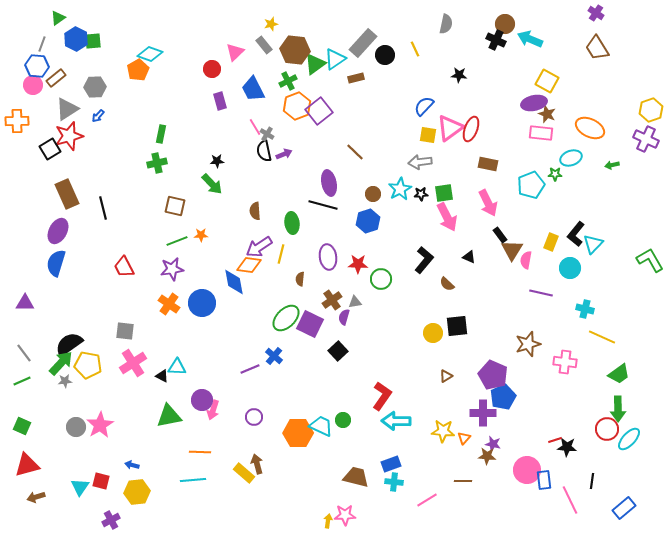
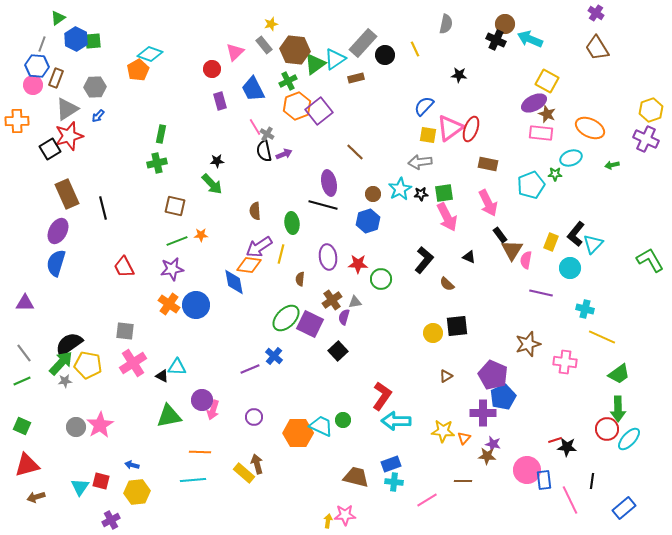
brown rectangle at (56, 78): rotated 30 degrees counterclockwise
purple ellipse at (534, 103): rotated 15 degrees counterclockwise
blue circle at (202, 303): moved 6 px left, 2 px down
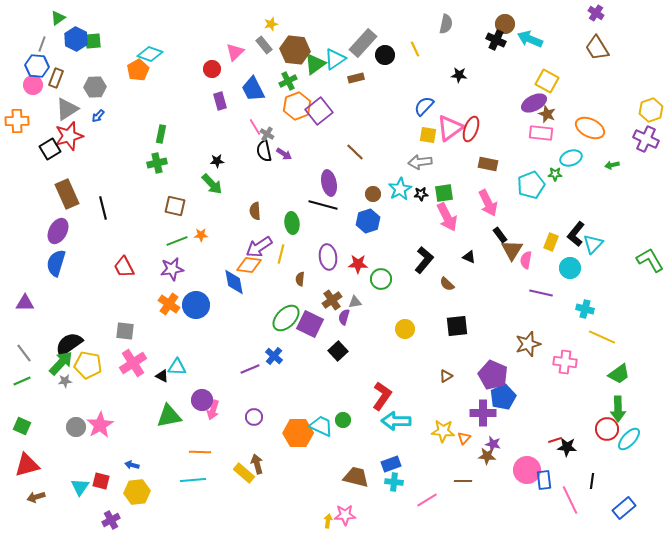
purple arrow at (284, 154): rotated 56 degrees clockwise
yellow circle at (433, 333): moved 28 px left, 4 px up
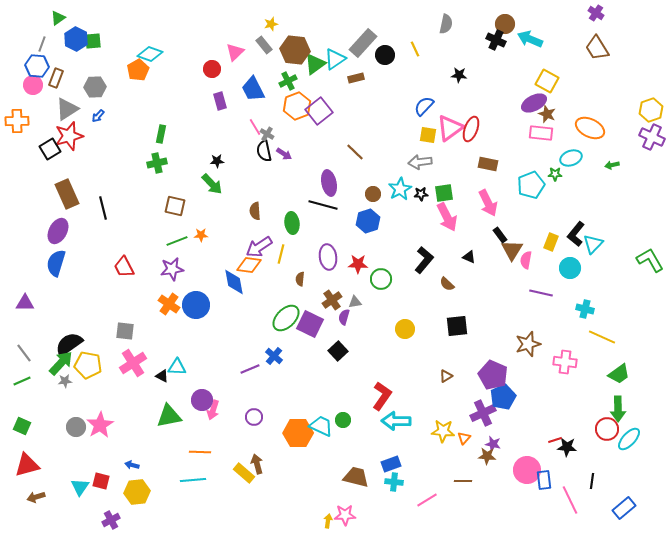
purple cross at (646, 139): moved 6 px right, 2 px up
purple cross at (483, 413): rotated 25 degrees counterclockwise
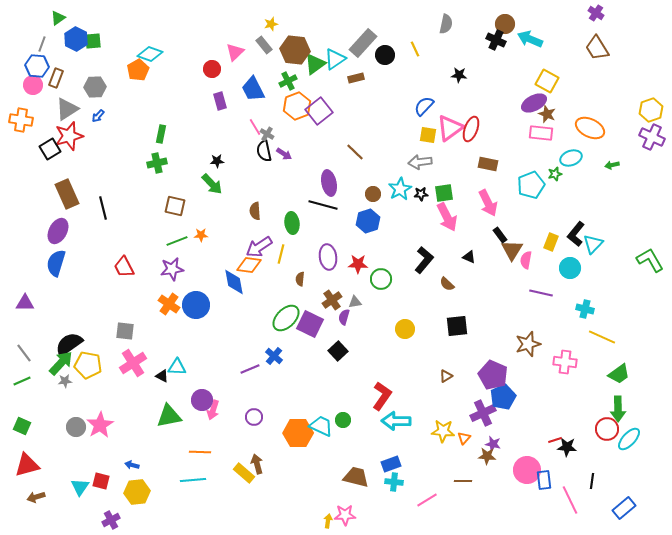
orange cross at (17, 121): moved 4 px right, 1 px up; rotated 10 degrees clockwise
green star at (555, 174): rotated 16 degrees counterclockwise
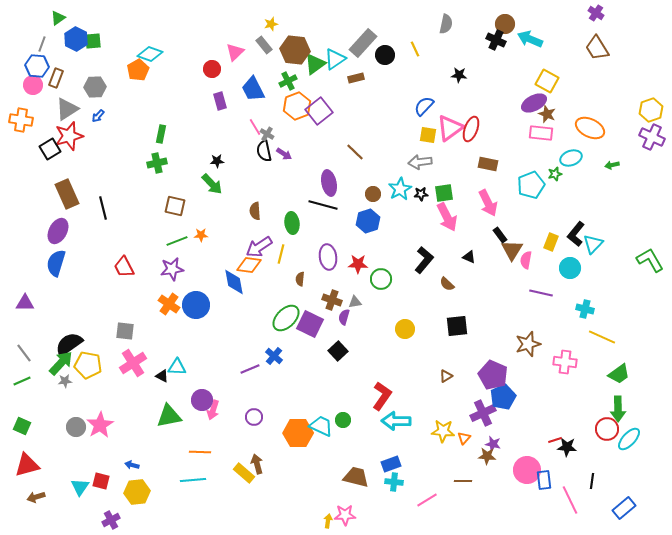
brown cross at (332, 300): rotated 36 degrees counterclockwise
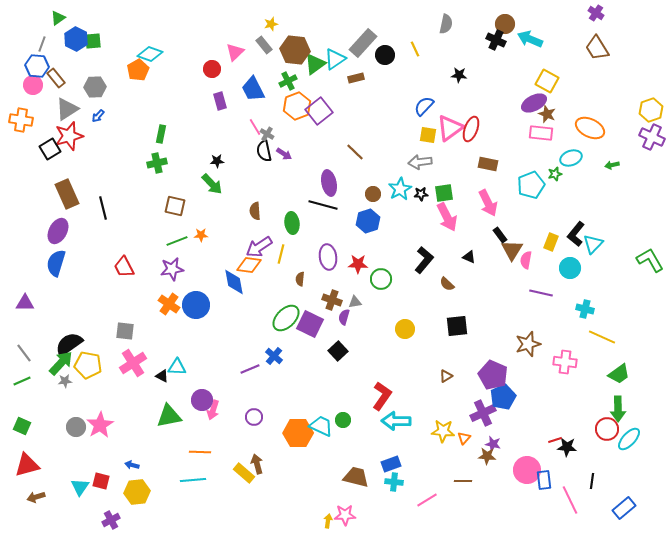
brown rectangle at (56, 78): rotated 60 degrees counterclockwise
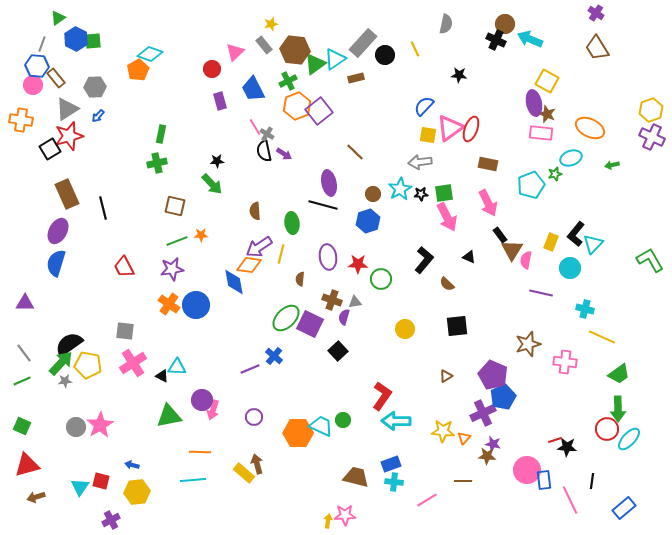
purple ellipse at (534, 103): rotated 75 degrees counterclockwise
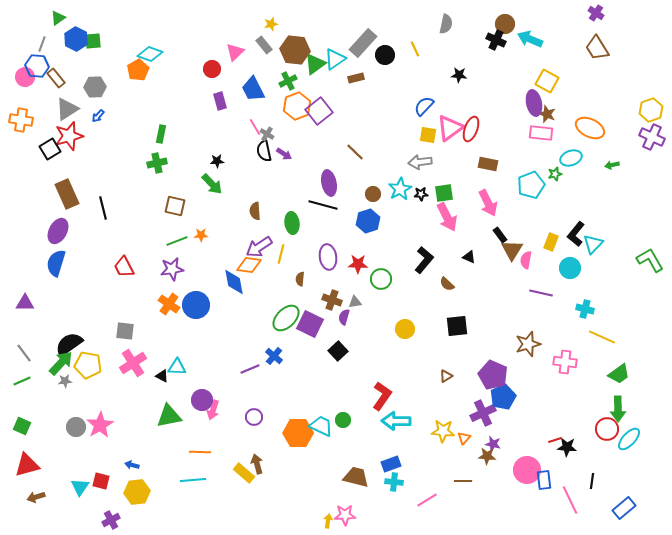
pink circle at (33, 85): moved 8 px left, 8 px up
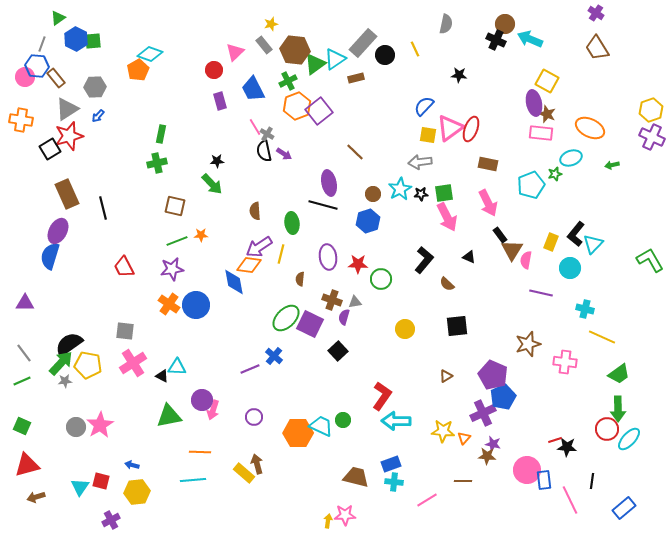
red circle at (212, 69): moved 2 px right, 1 px down
blue semicircle at (56, 263): moved 6 px left, 7 px up
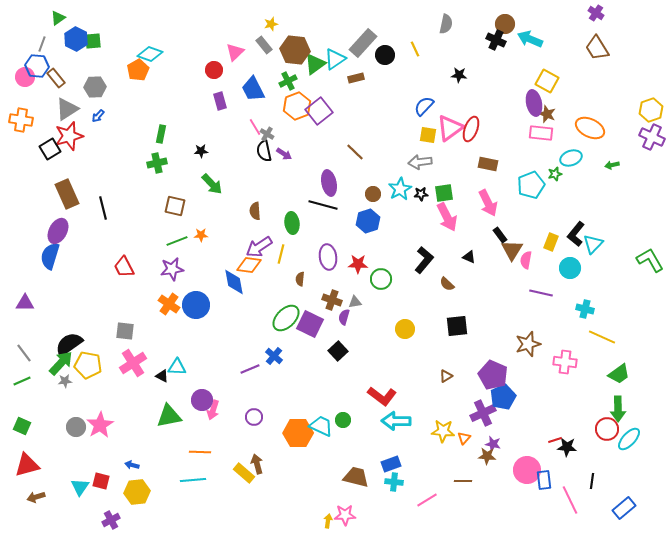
black star at (217, 161): moved 16 px left, 10 px up
red L-shape at (382, 396): rotated 92 degrees clockwise
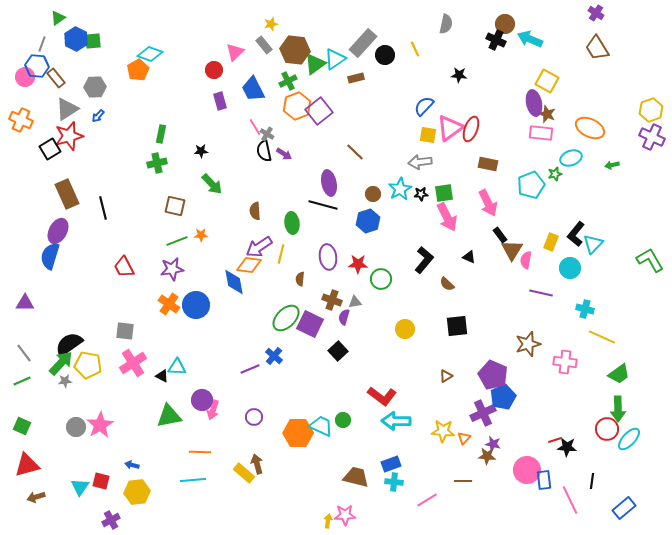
orange cross at (21, 120): rotated 15 degrees clockwise
